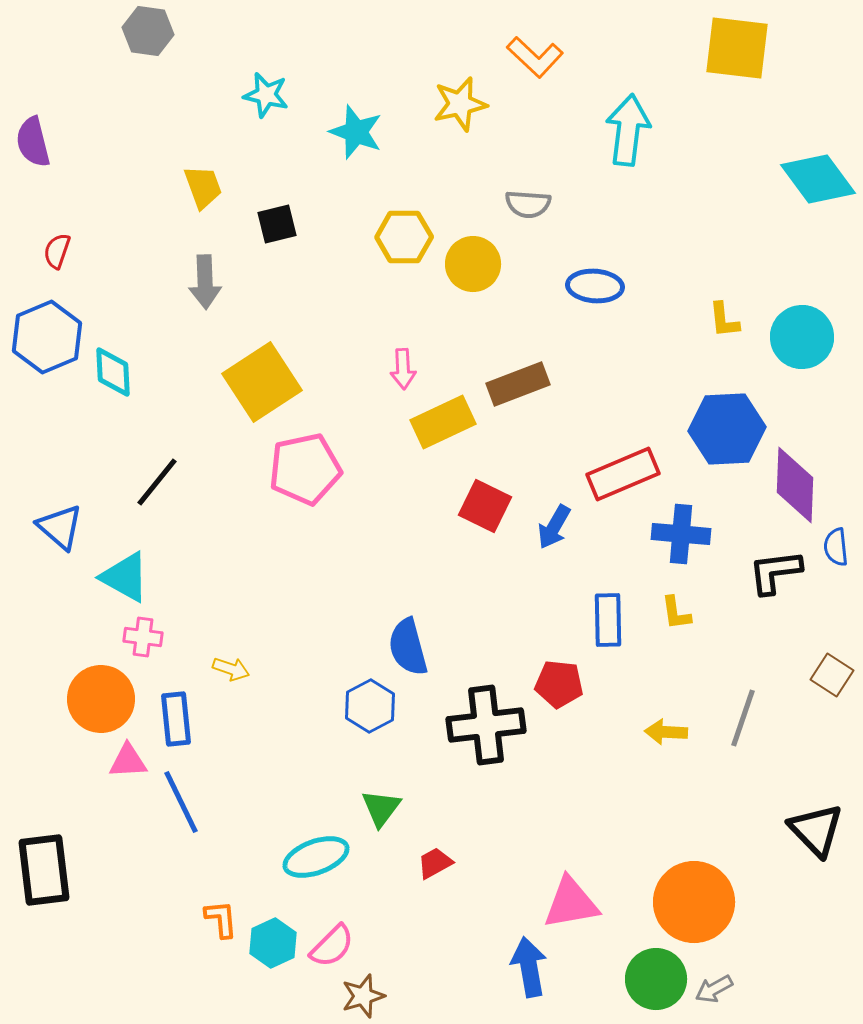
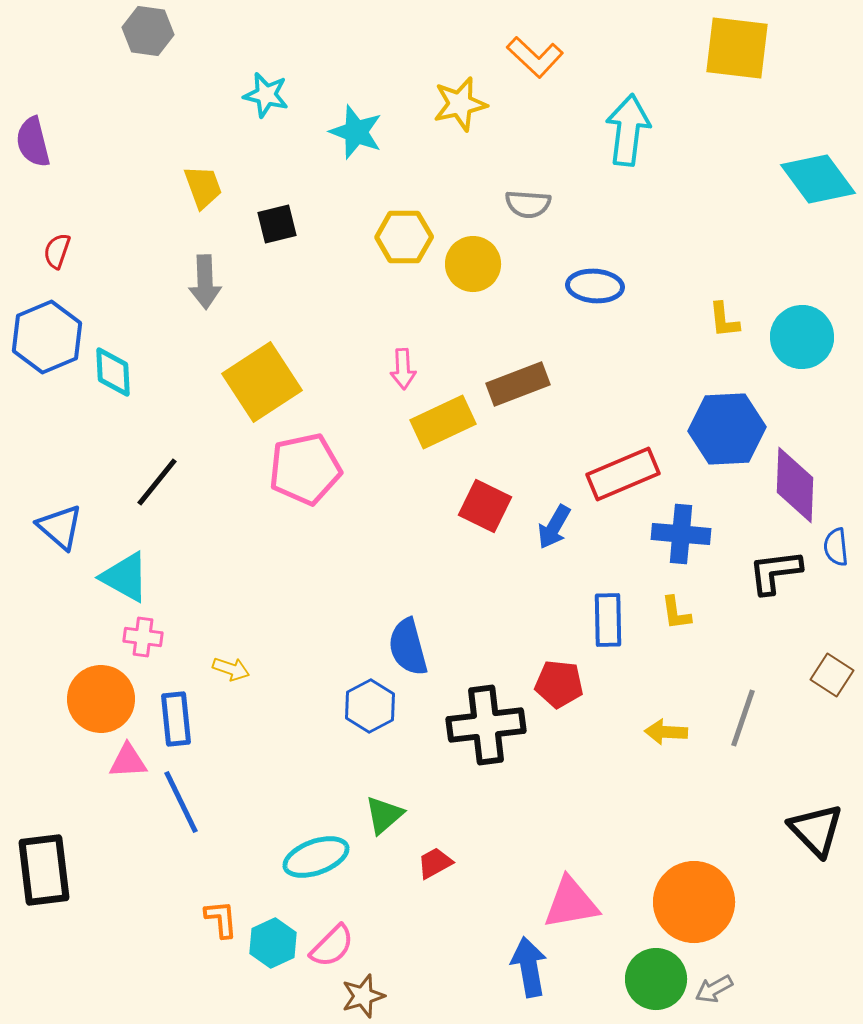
green triangle at (381, 808): moved 3 px right, 7 px down; rotated 12 degrees clockwise
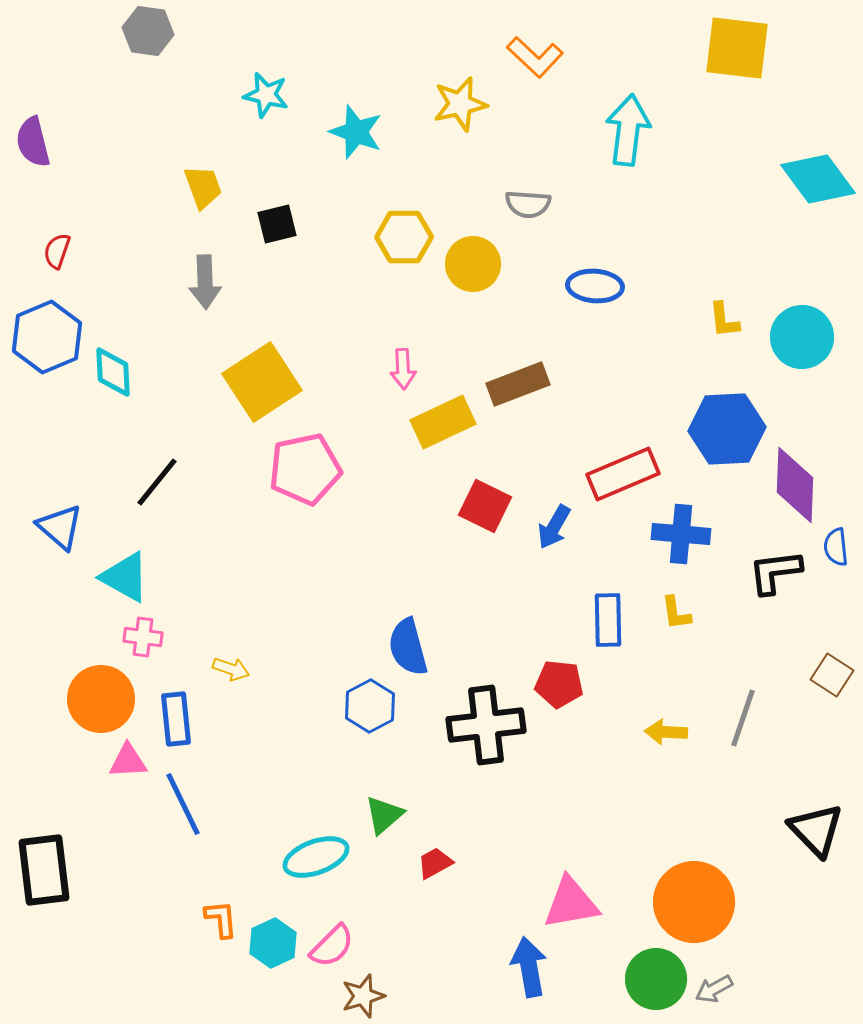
blue line at (181, 802): moved 2 px right, 2 px down
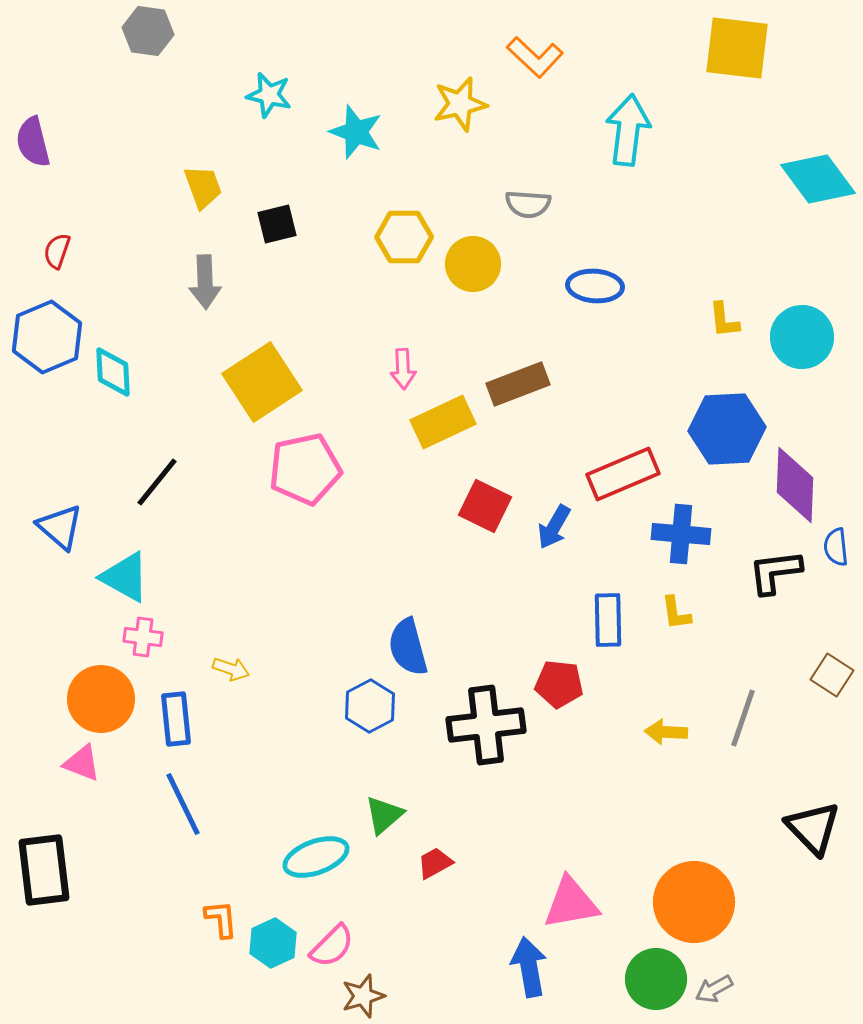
cyan star at (266, 95): moved 3 px right
pink triangle at (128, 761): moved 46 px left, 2 px down; rotated 24 degrees clockwise
black triangle at (816, 830): moved 3 px left, 2 px up
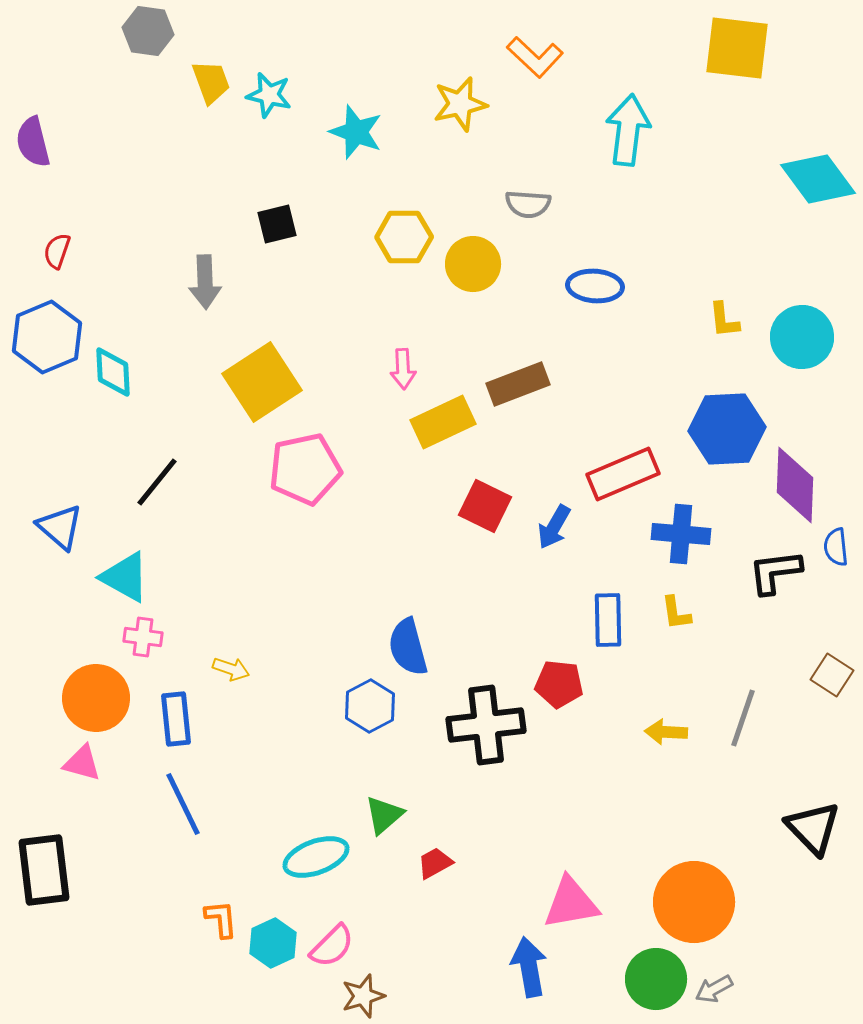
yellow trapezoid at (203, 187): moved 8 px right, 105 px up
orange circle at (101, 699): moved 5 px left, 1 px up
pink triangle at (82, 763): rotated 6 degrees counterclockwise
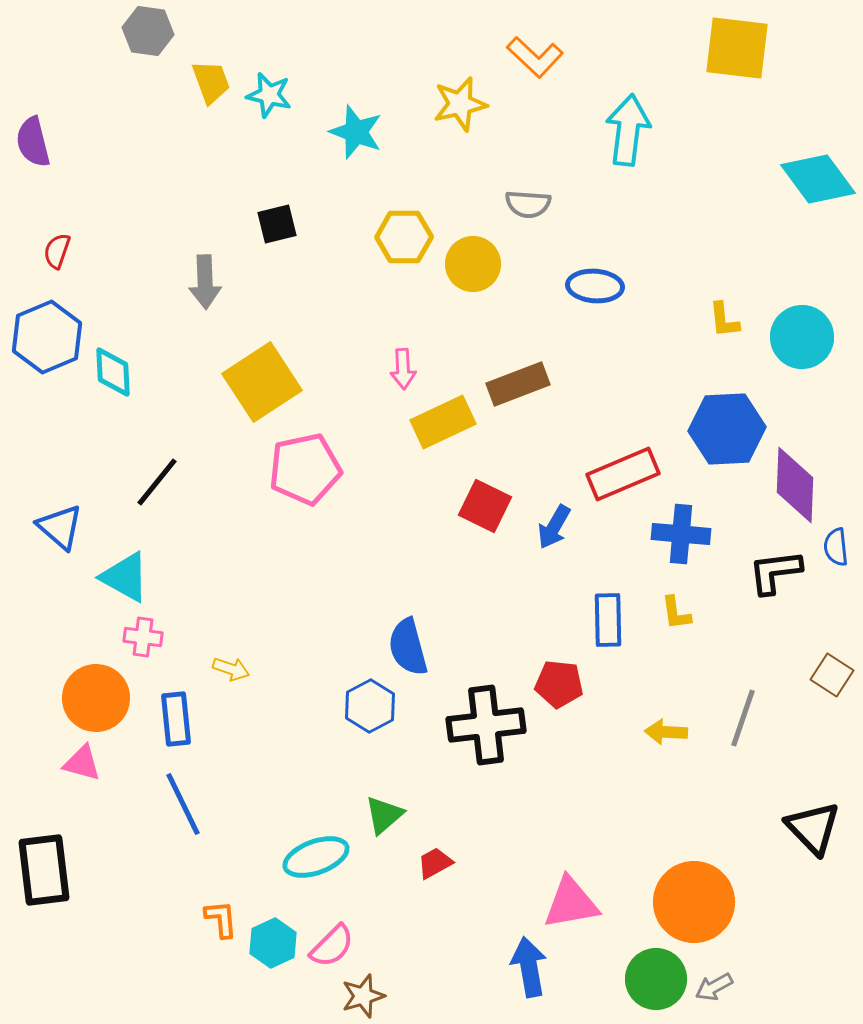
gray arrow at (714, 989): moved 2 px up
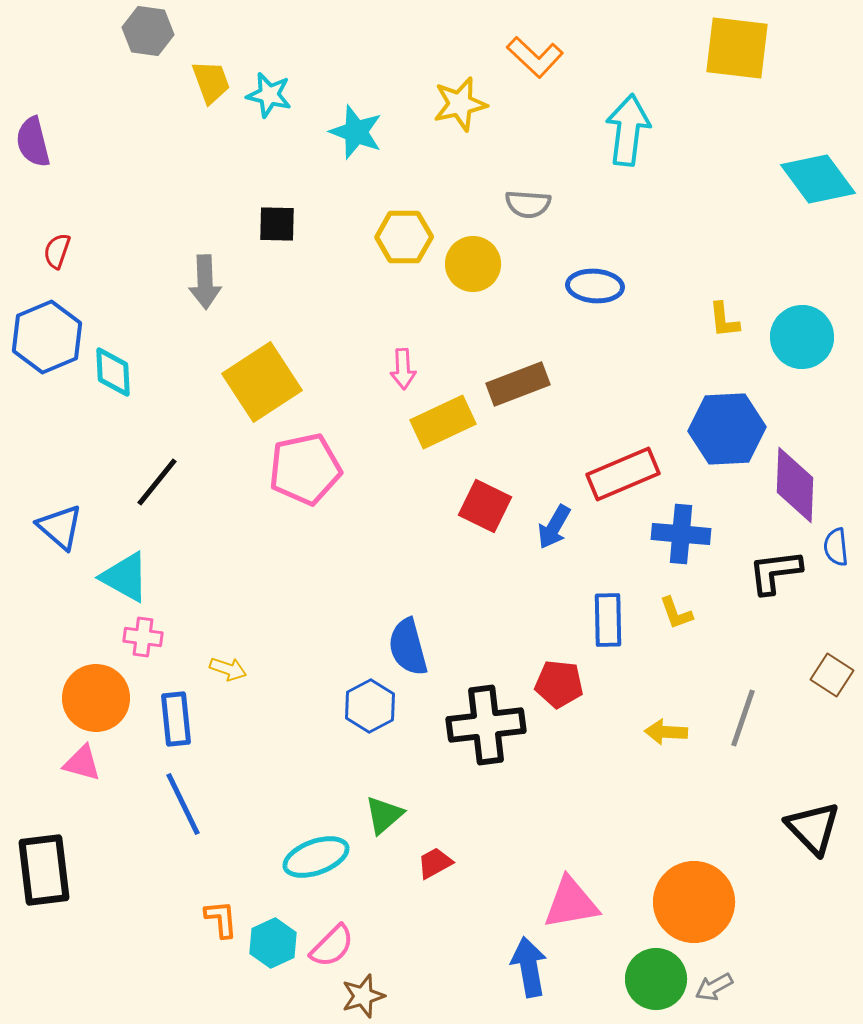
black square at (277, 224): rotated 15 degrees clockwise
yellow L-shape at (676, 613): rotated 12 degrees counterclockwise
yellow arrow at (231, 669): moved 3 px left
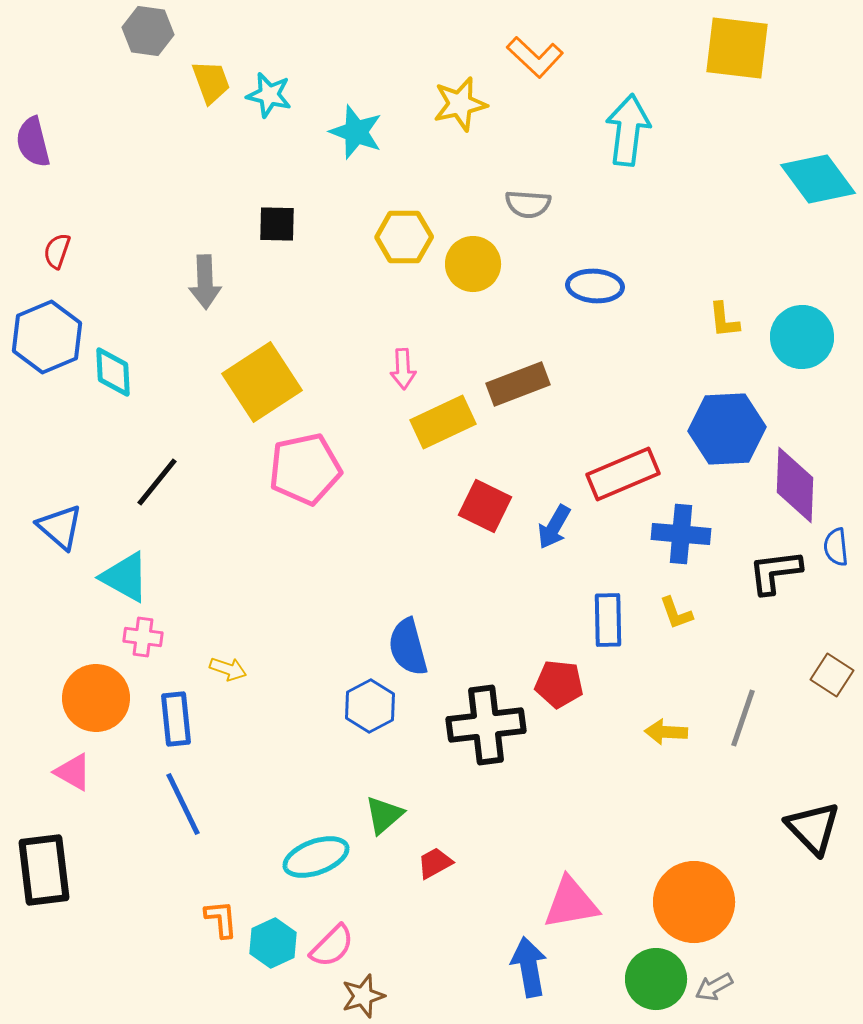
pink triangle at (82, 763): moved 9 px left, 9 px down; rotated 15 degrees clockwise
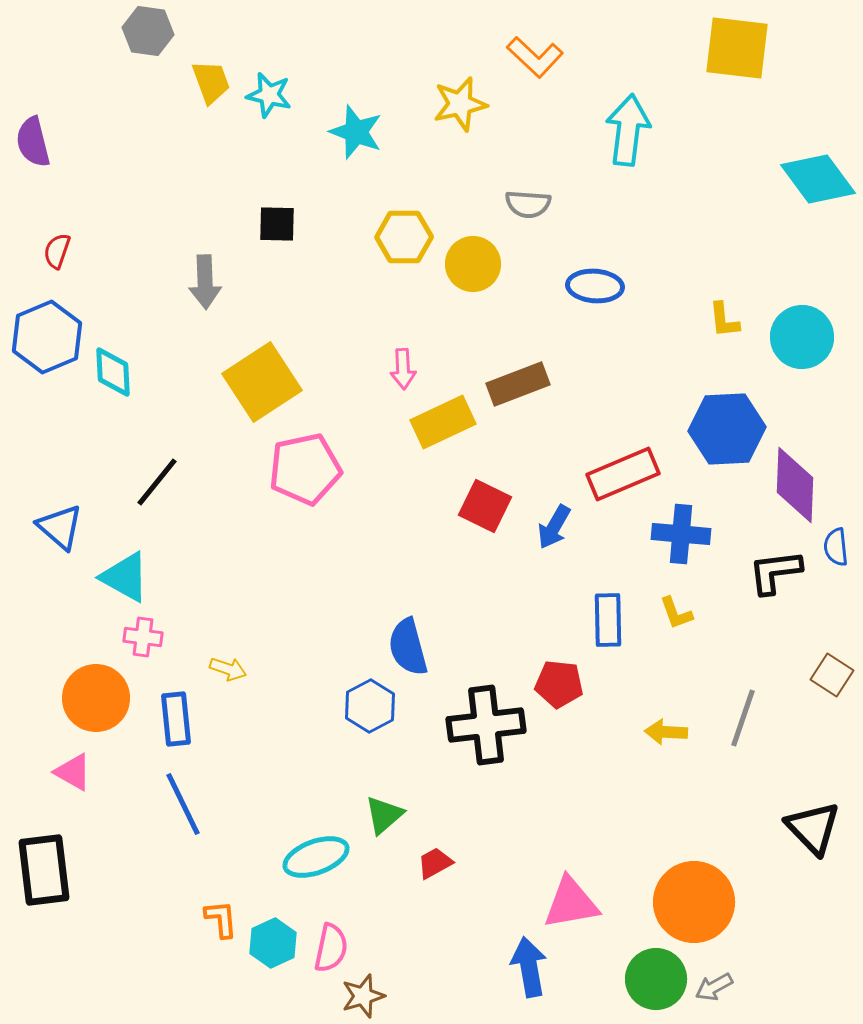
pink semicircle at (332, 946): moved 1 px left, 2 px down; rotated 33 degrees counterclockwise
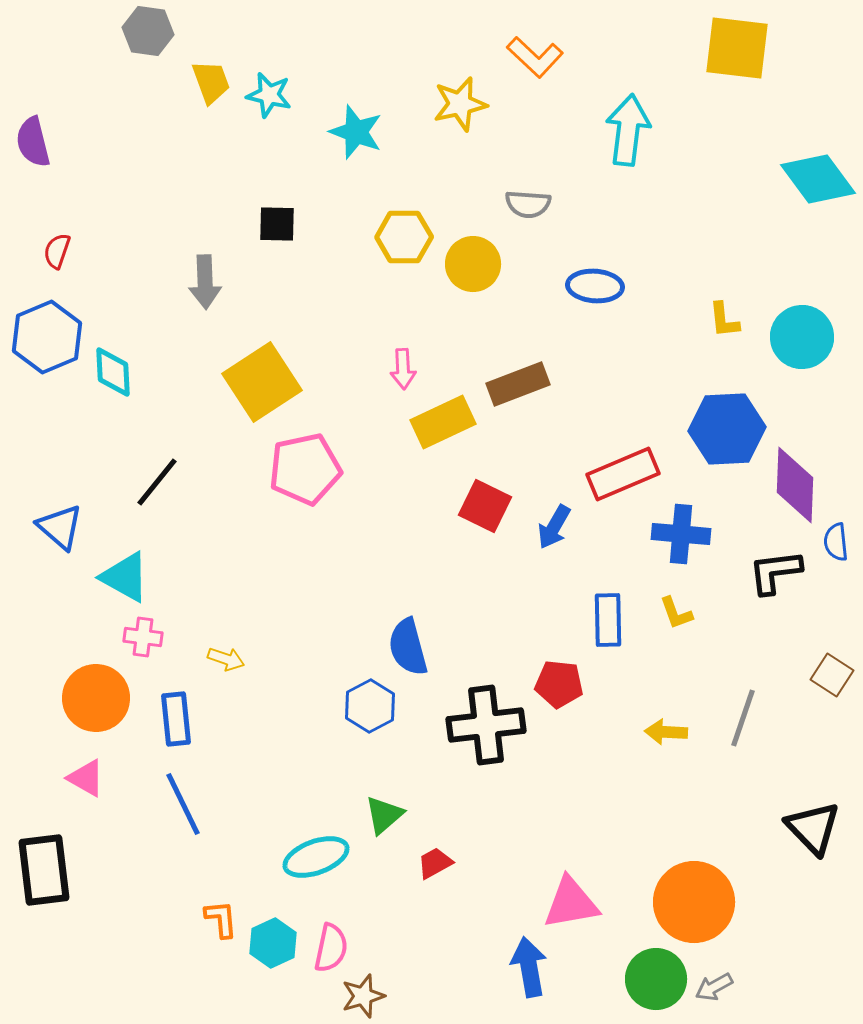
blue semicircle at (836, 547): moved 5 px up
yellow arrow at (228, 669): moved 2 px left, 10 px up
pink triangle at (73, 772): moved 13 px right, 6 px down
